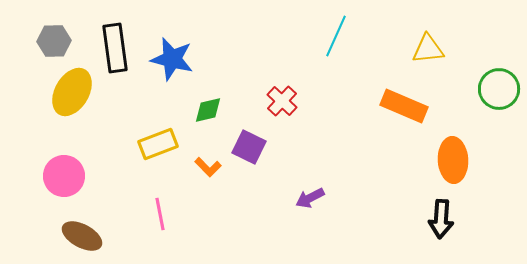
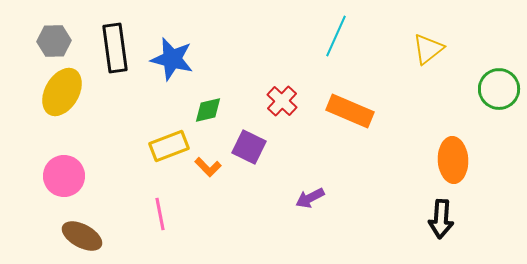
yellow triangle: rotated 32 degrees counterclockwise
yellow ellipse: moved 10 px left
orange rectangle: moved 54 px left, 5 px down
yellow rectangle: moved 11 px right, 2 px down
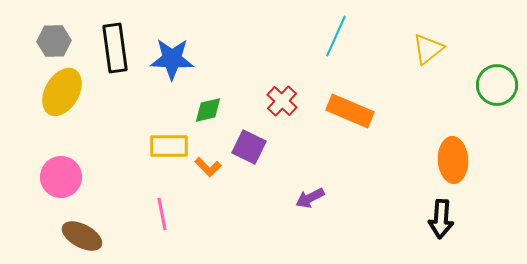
blue star: rotated 12 degrees counterclockwise
green circle: moved 2 px left, 4 px up
yellow rectangle: rotated 21 degrees clockwise
pink circle: moved 3 px left, 1 px down
pink line: moved 2 px right
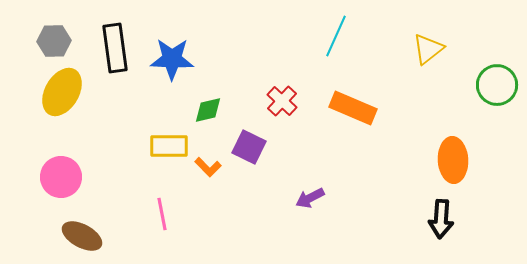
orange rectangle: moved 3 px right, 3 px up
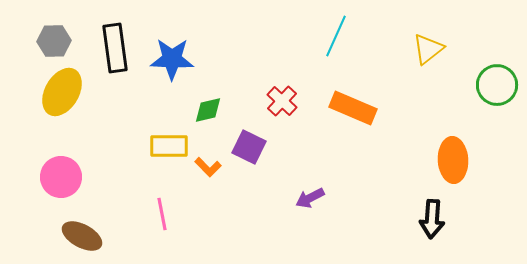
black arrow: moved 9 px left
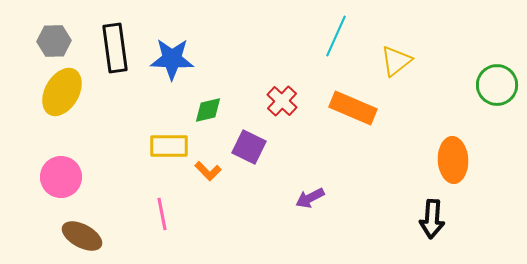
yellow triangle: moved 32 px left, 12 px down
orange L-shape: moved 4 px down
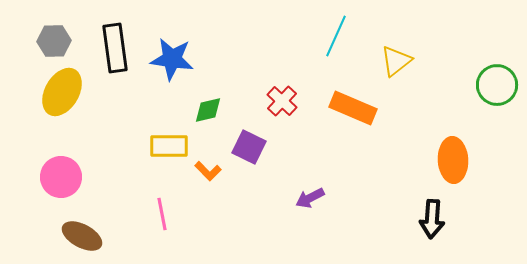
blue star: rotated 6 degrees clockwise
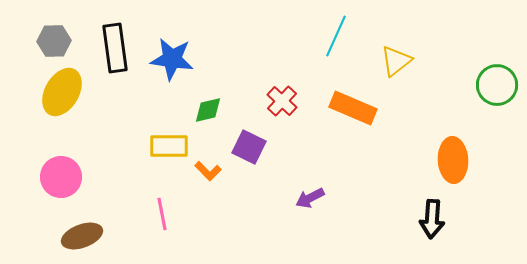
brown ellipse: rotated 48 degrees counterclockwise
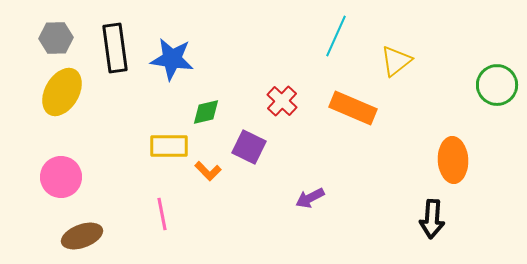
gray hexagon: moved 2 px right, 3 px up
green diamond: moved 2 px left, 2 px down
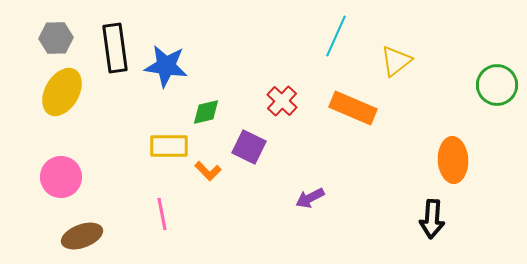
blue star: moved 6 px left, 7 px down
